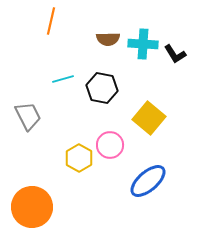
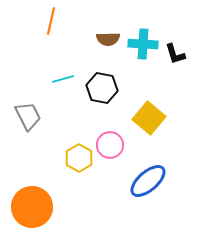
black L-shape: rotated 15 degrees clockwise
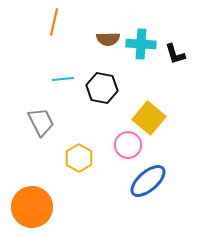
orange line: moved 3 px right, 1 px down
cyan cross: moved 2 px left
cyan line: rotated 10 degrees clockwise
gray trapezoid: moved 13 px right, 6 px down
pink circle: moved 18 px right
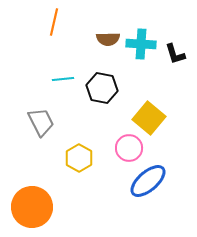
pink circle: moved 1 px right, 3 px down
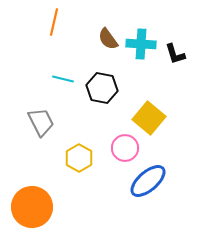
brown semicircle: rotated 55 degrees clockwise
cyan line: rotated 20 degrees clockwise
pink circle: moved 4 px left
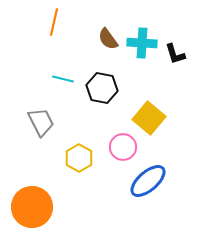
cyan cross: moved 1 px right, 1 px up
pink circle: moved 2 px left, 1 px up
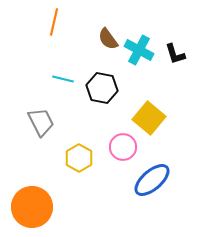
cyan cross: moved 3 px left, 7 px down; rotated 24 degrees clockwise
blue ellipse: moved 4 px right, 1 px up
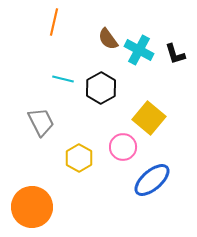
black hexagon: moved 1 px left; rotated 20 degrees clockwise
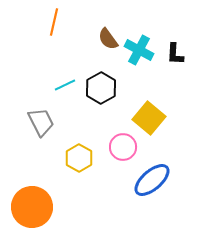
black L-shape: rotated 20 degrees clockwise
cyan line: moved 2 px right, 6 px down; rotated 40 degrees counterclockwise
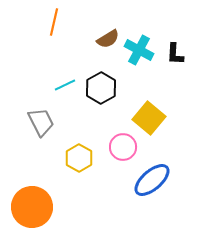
brown semicircle: rotated 85 degrees counterclockwise
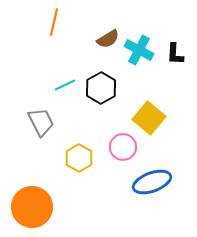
blue ellipse: moved 2 px down; rotated 21 degrees clockwise
